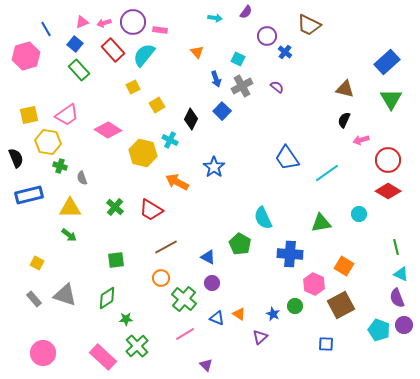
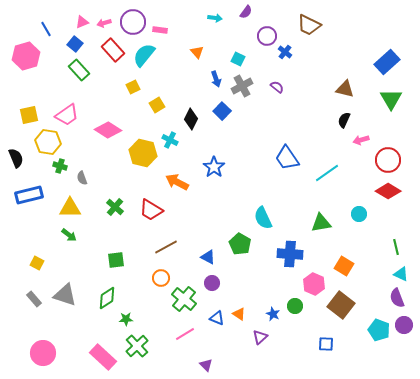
brown square at (341, 305): rotated 24 degrees counterclockwise
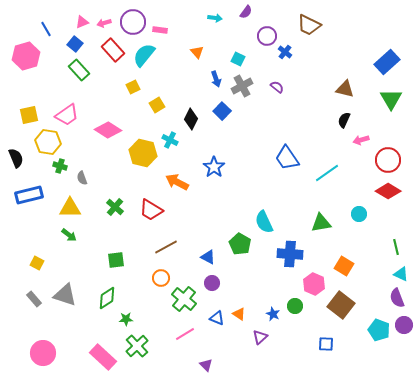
cyan semicircle at (263, 218): moved 1 px right, 4 px down
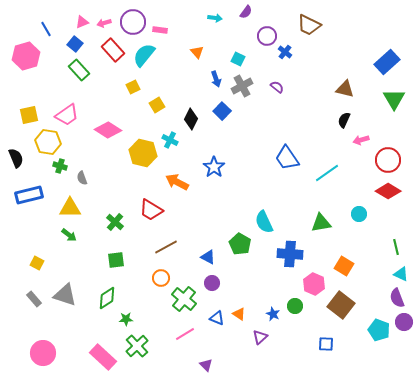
green triangle at (391, 99): moved 3 px right
green cross at (115, 207): moved 15 px down
purple circle at (404, 325): moved 3 px up
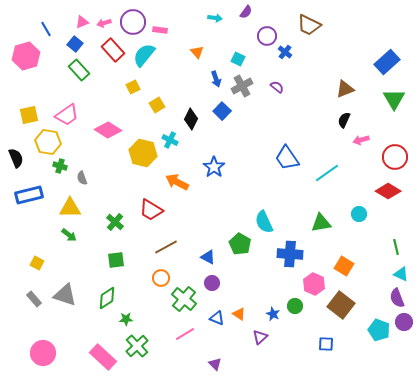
brown triangle at (345, 89): rotated 36 degrees counterclockwise
red circle at (388, 160): moved 7 px right, 3 px up
purple triangle at (206, 365): moved 9 px right, 1 px up
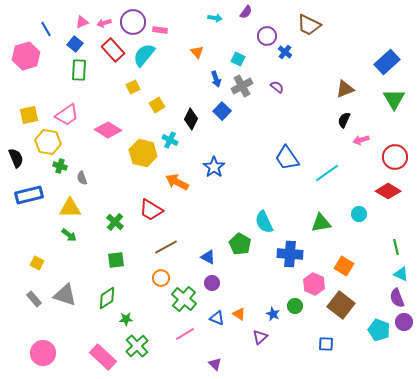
green rectangle at (79, 70): rotated 45 degrees clockwise
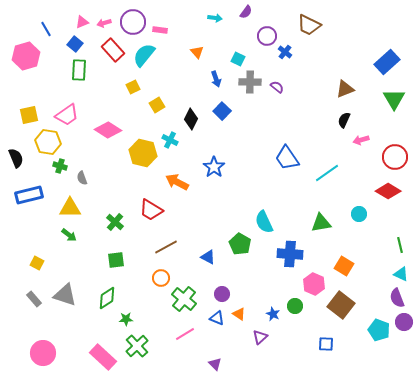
gray cross at (242, 86): moved 8 px right, 4 px up; rotated 30 degrees clockwise
green line at (396, 247): moved 4 px right, 2 px up
purple circle at (212, 283): moved 10 px right, 11 px down
